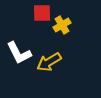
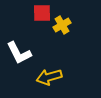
yellow arrow: moved 15 px down; rotated 15 degrees clockwise
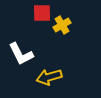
white L-shape: moved 2 px right, 1 px down
